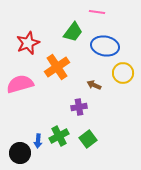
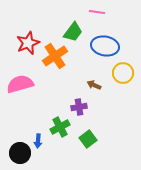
orange cross: moved 2 px left, 11 px up
green cross: moved 1 px right, 9 px up
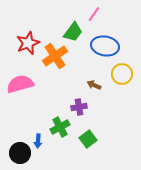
pink line: moved 3 px left, 2 px down; rotated 63 degrees counterclockwise
yellow circle: moved 1 px left, 1 px down
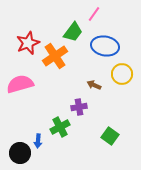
green square: moved 22 px right, 3 px up; rotated 18 degrees counterclockwise
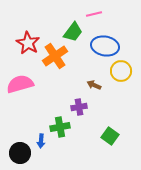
pink line: rotated 42 degrees clockwise
red star: rotated 20 degrees counterclockwise
yellow circle: moved 1 px left, 3 px up
green cross: rotated 18 degrees clockwise
blue arrow: moved 3 px right
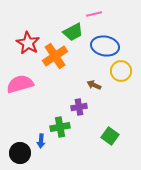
green trapezoid: rotated 25 degrees clockwise
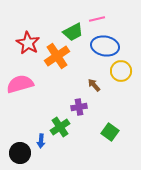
pink line: moved 3 px right, 5 px down
orange cross: moved 2 px right
brown arrow: rotated 24 degrees clockwise
green cross: rotated 24 degrees counterclockwise
green square: moved 4 px up
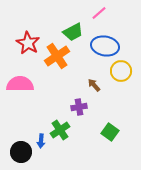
pink line: moved 2 px right, 6 px up; rotated 28 degrees counterclockwise
pink semicircle: rotated 16 degrees clockwise
green cross: moved 3 px down
black circle: moved 1 px right, 1 px up
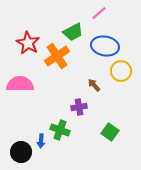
green cross: rotated 36 degrees counterclockwise
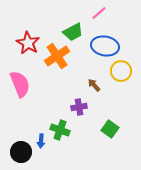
pink semicircle: rotated 68 degrees clockwise
green square: moved 3 px up
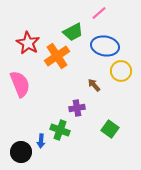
purple cross: moved 2 px left, 1 px down
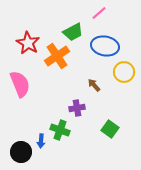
yellow circle: moved 3 px right, 1 px down
